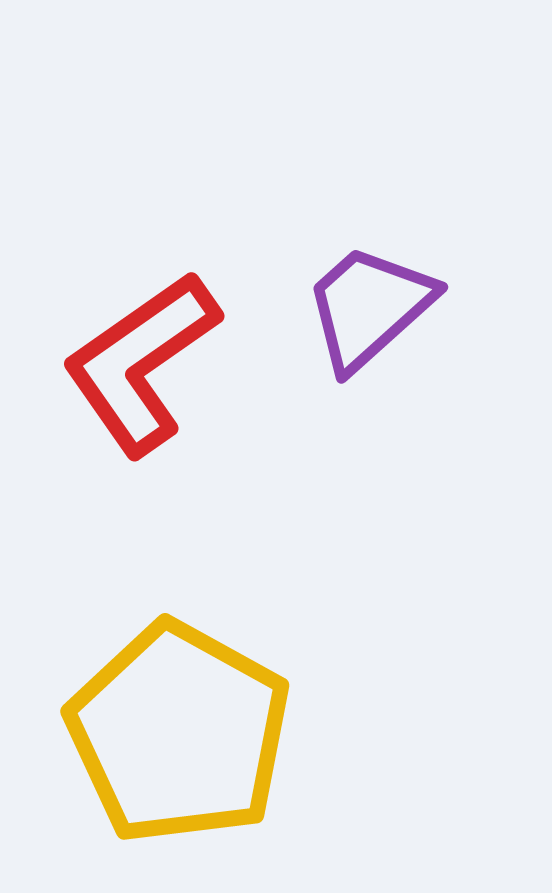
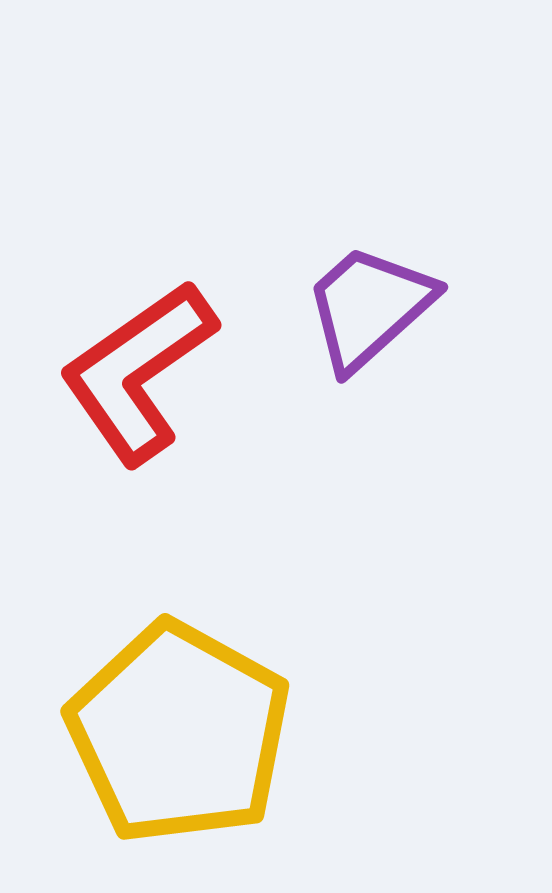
red L-shape: moved 3 px left, 9 px down
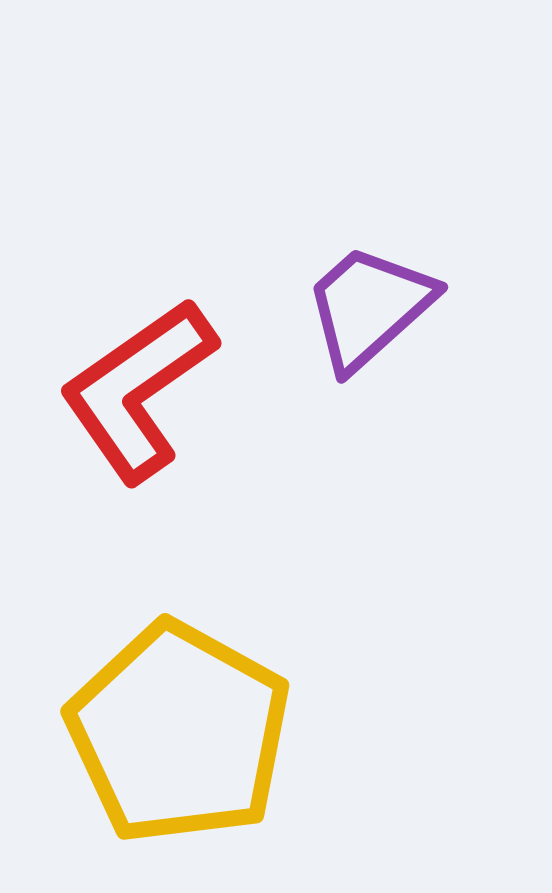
red L-shape: moved 18 px down
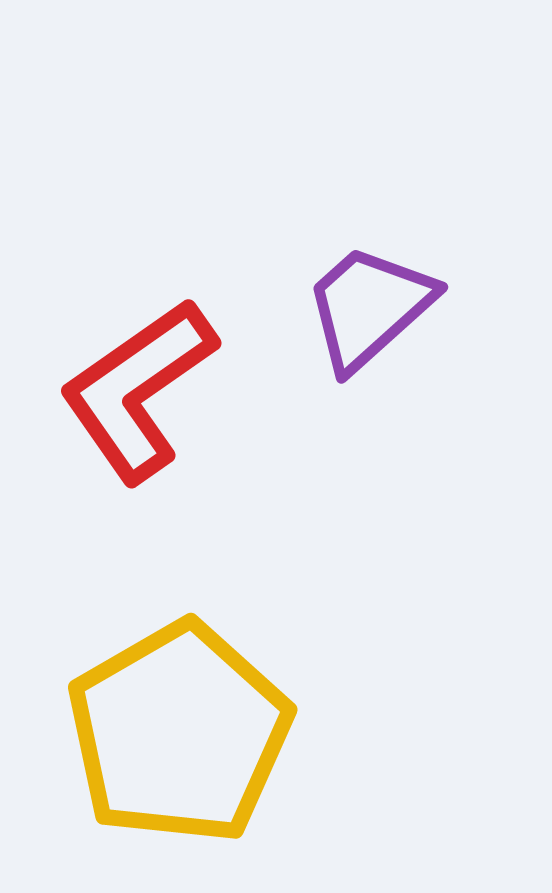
yellow pentagon: rotated 13 degrees clockwise
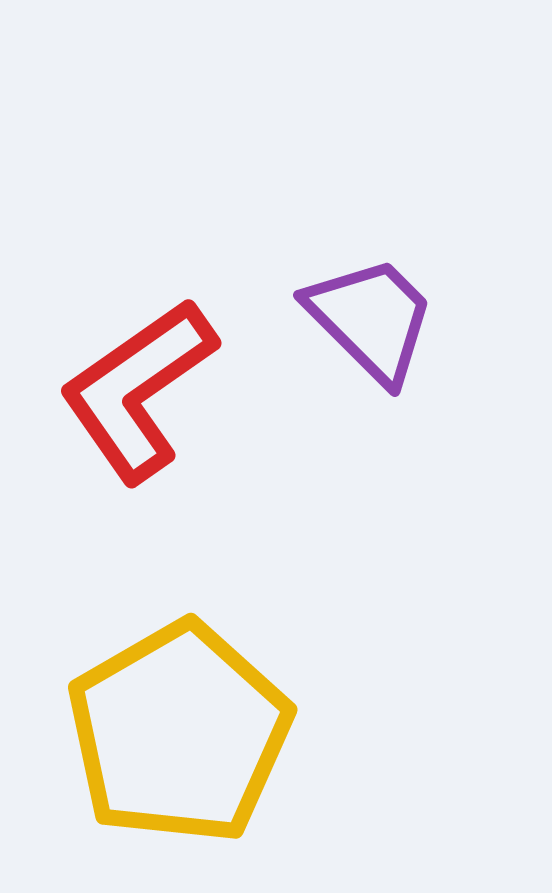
purple trapezoid: moved 2 px right, 12 px down; rotated 87 degrees clockwise
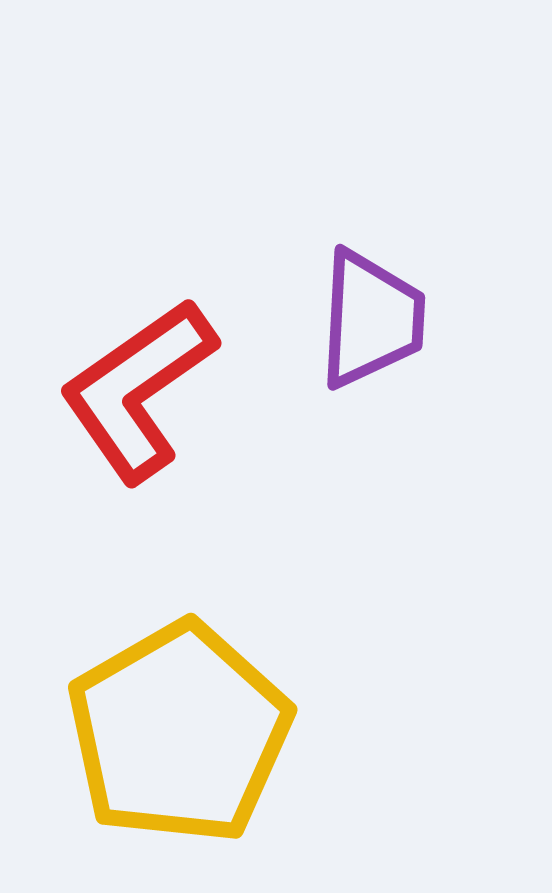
purple trapezoid: rotated 48 degrees clockwise
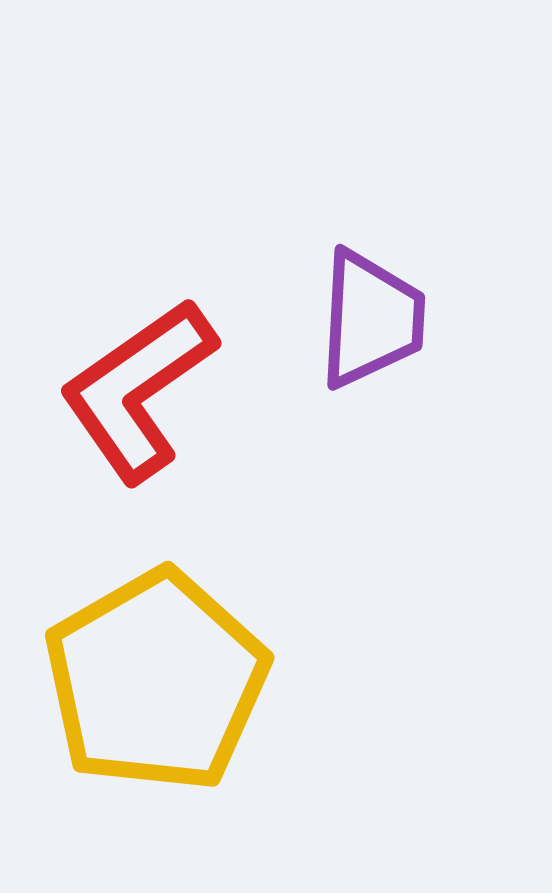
yellow pentagon: moved 23 px left, 52 px up
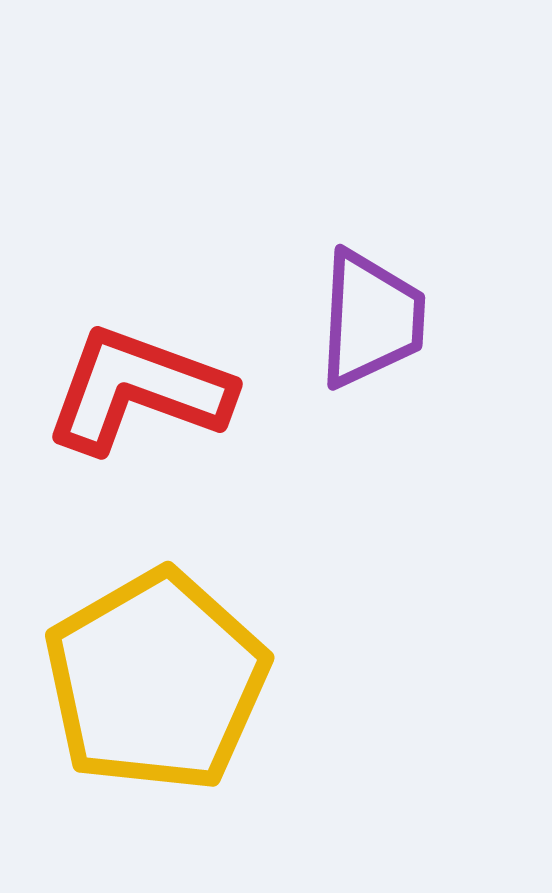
red L-shape: rotated 55 degrees clockwise
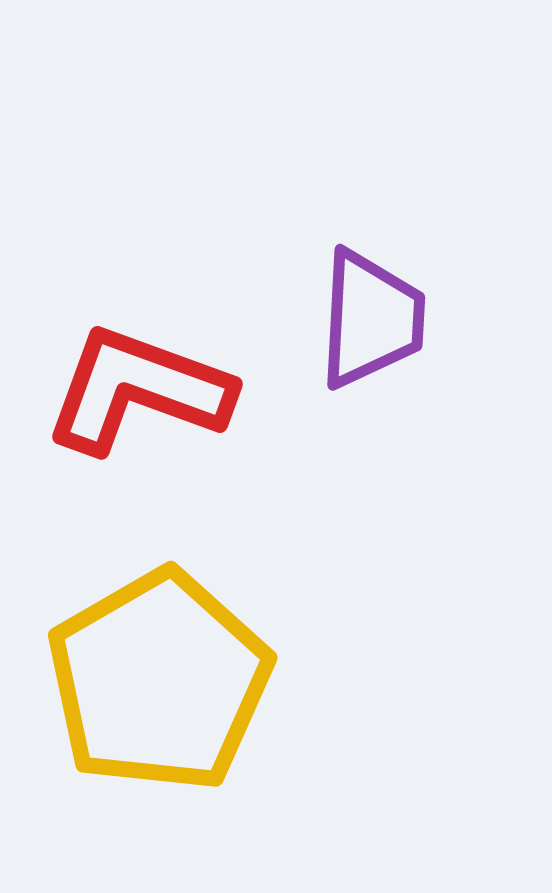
yellow pentagon: moved 3 px right
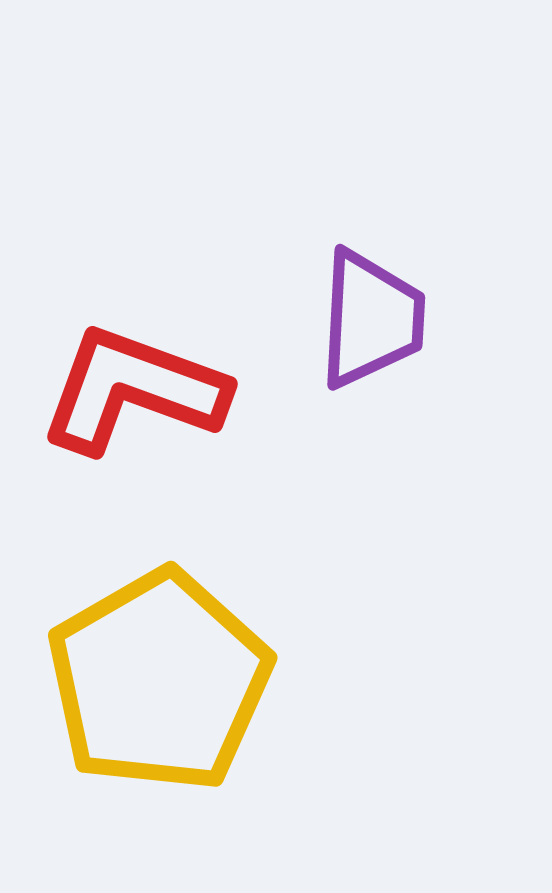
red L-shape: moved 5 px left
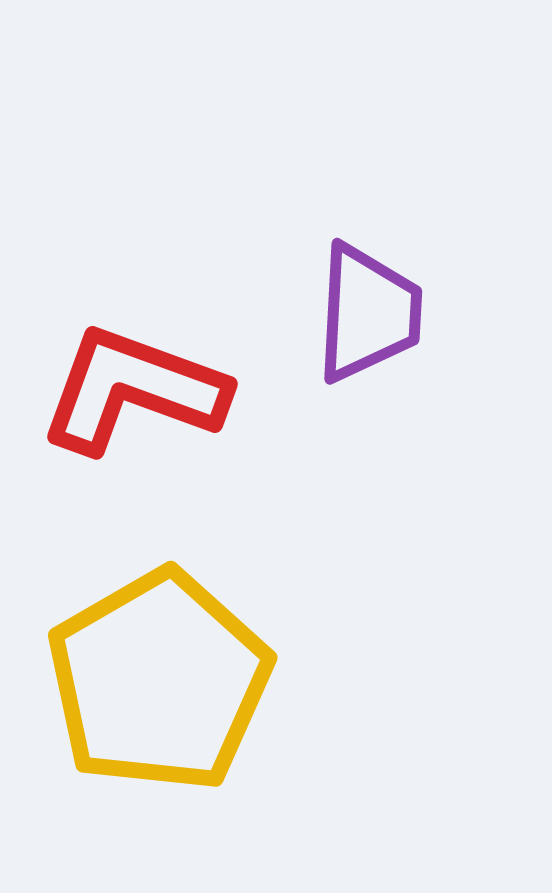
purple trapezoid: moved 3 px left, 6 px up
